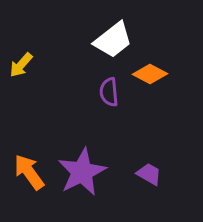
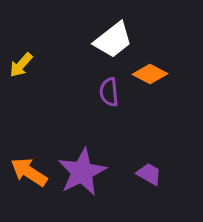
orange arrow: rotated 21 degrees counterclockwise
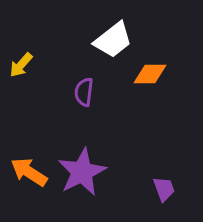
orange diamond: rotated 28 degrees counterclockwise
purple semicircle: moved 25 px left; rotated 12 degrees clockwise
purple trapezoid: moved 15 px right, 15 px down; rotated 40 degrees clockwise
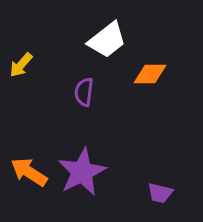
white trapezoid: moved 6 px left
purple trapezoid: moved 4 px left, 4 px down; rotated 124 degrees clockwise
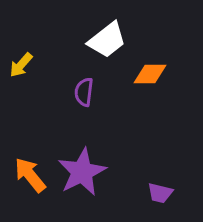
orange arrow: moved 1 px right, 3 px down; rotated 18 degrees clockwise
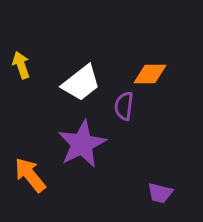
white trapezoid: moved 26 px left, 43 px down
yellow arrow: rotated 120 degrees clockwise
purple semicircle: moved 40 px right, 14 px down
purple star: moved 28 px up
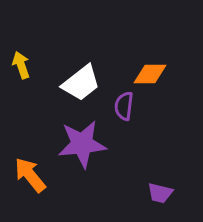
purple star: rotated 21 degrees clockwise
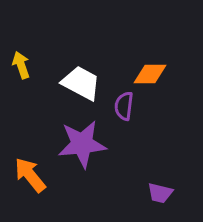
white trapezoid: rotated 114 degrees counterclockwise
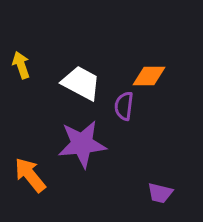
orange diamond: moved 1 px left, 2 px down
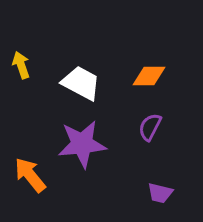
purple semicircle: moved 26 px right, 21 px down; rotated 20 degrees clockwise
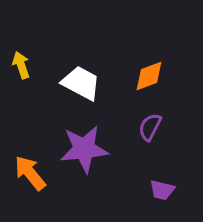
orange diamond: rotated 20 degrees counterclockwise
purple star: moved 2 px right, 5 px down
orange arrow: moved 2 px up
purple trapezoid: moved 2 px right, 3 px up
